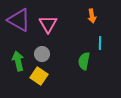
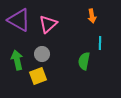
pink triangle: rotated 18 degrees clockwise
green arrow: moved 1 px left, 1 px up
yellow square: moved 1 px left; rotated 36 degrees clockwise
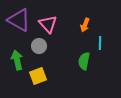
orange arrow: moved 7 px left, 9 px down; rotated 32 degrees clockwise
pink triangle: rotated 30 degrees counterclockwise
gray circle: moved 3 px left, 8 px up
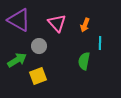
pink triangle: moved 9 px right, 1 px up
green arrow: rotated 72 degrees clockwise
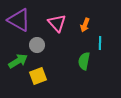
gray circle: moved 2 px left, 1 px up
green arrow: moved 1 px right, 1 px down
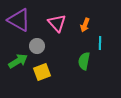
gray circle: moved 1 px down
yellow square: moved 4 px right, 4 px up
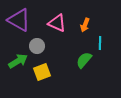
pink triangle: rotated 24 degrees counterclockwise
green semicircle: moved 1 px up; rotated 30 degrees clockwise
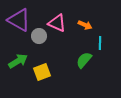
orange arrow: rotated 88 degrees counterclockwise
gray circle: moved 2 px right, 10 px up
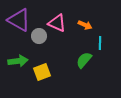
green arrow: rotated 24 degrees clockwise
